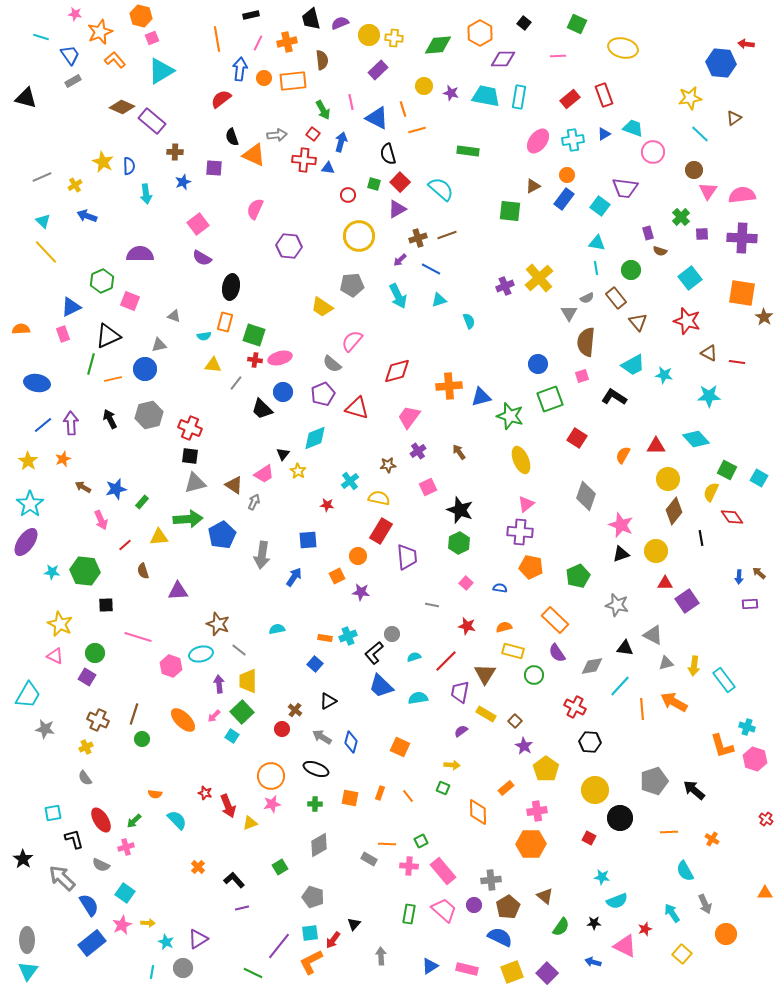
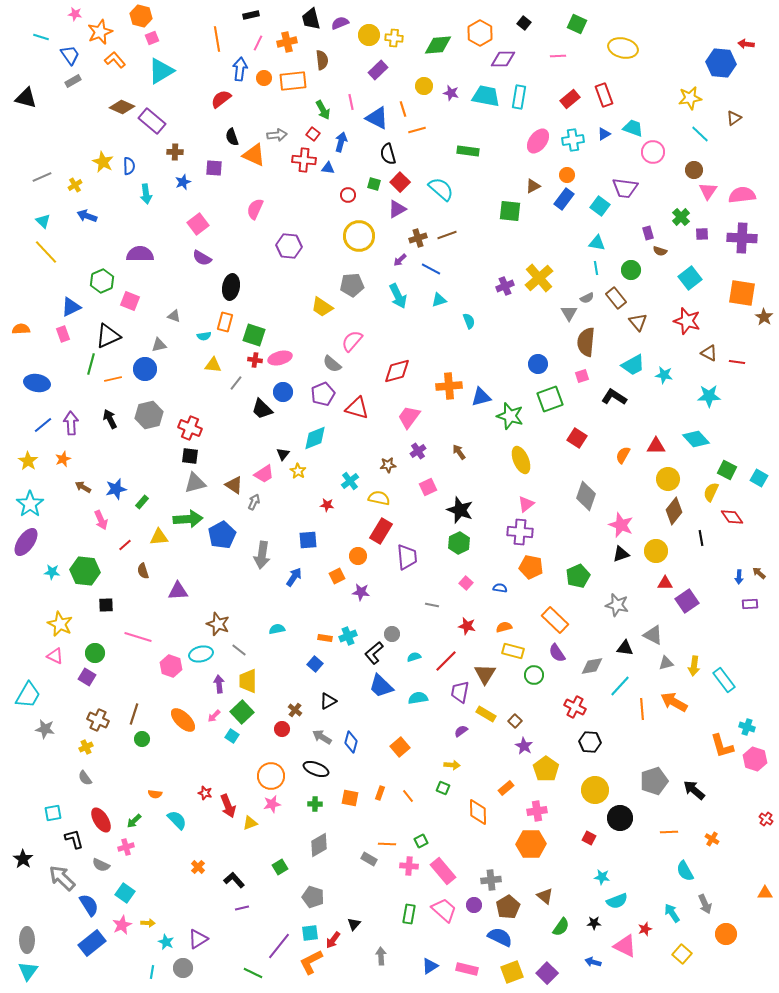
orange square at (400, 747): rotated 24 degrees clockwise
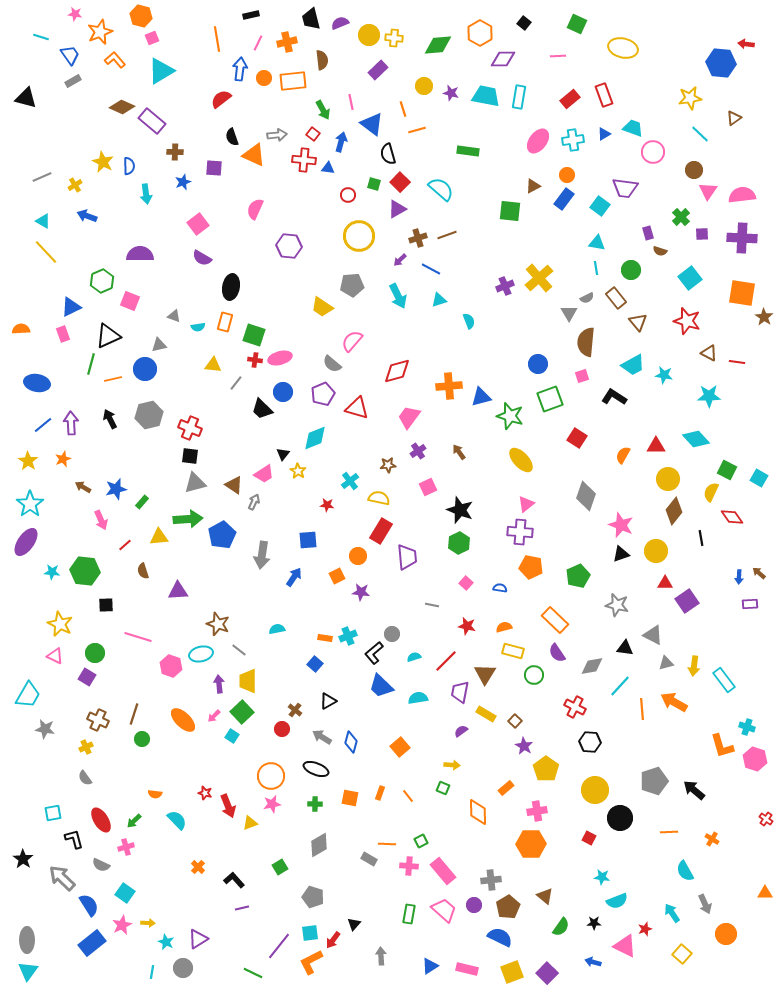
blue triangle at (377, 118): moved 5 px left, 6 px down; rotated 10 degrees clockwise
cyan triangle at (43, 221): rotated 14 degrees counterclockwise
cyan semicircle at (204, 336): moved 6 px left, 9 px up
yellow ellipse at (521, 460): rotated 20 degrees counterclockwise
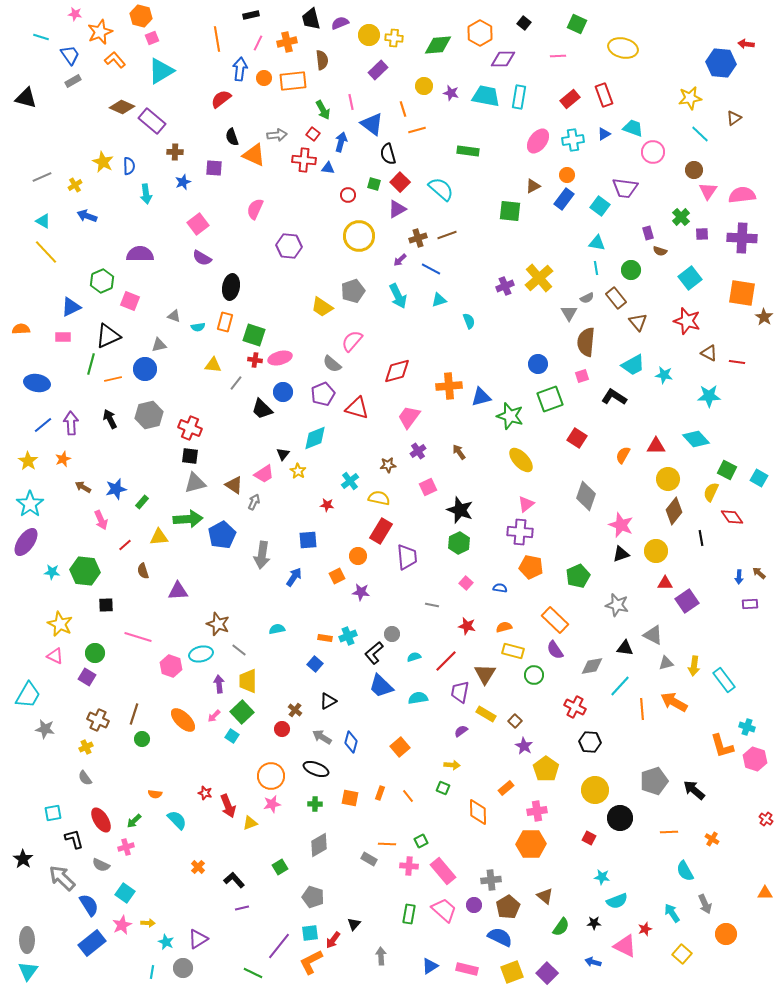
gray pentagon at (352, 285): moved 1 px right, 6 px down; rotated 15 degrees counterclockwise
pink rectangle at (63, 334): moved 3 px down; rotated 70 degrees counterclockwise
purple semicircle at (557, 653): moved 2 px left, 3 px up
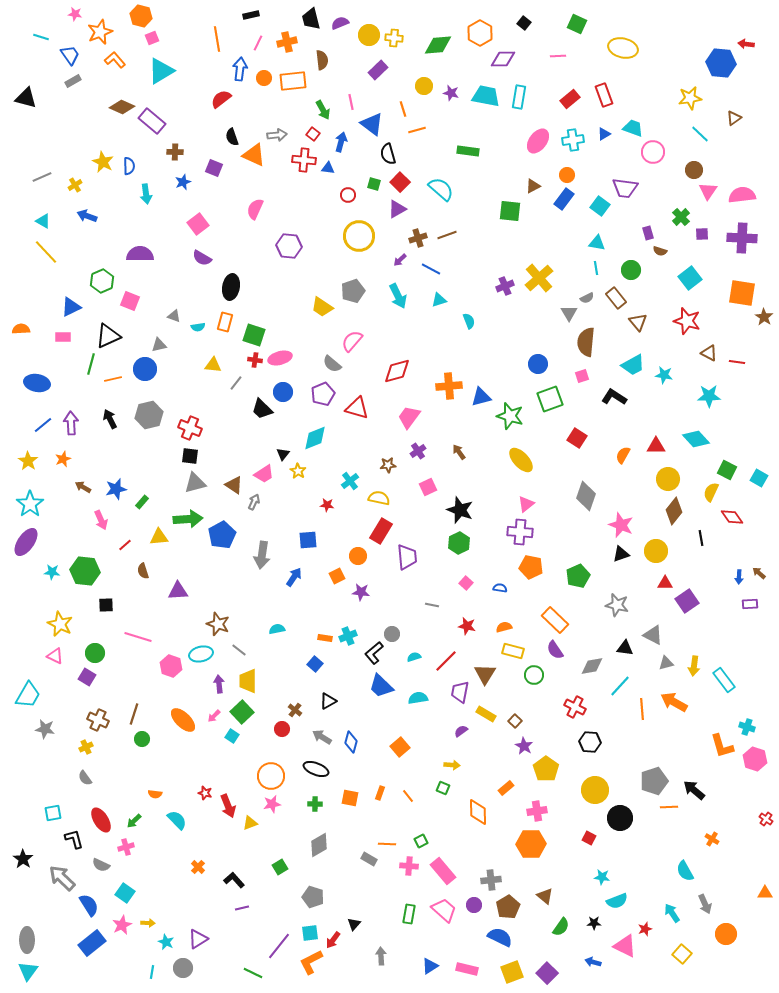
purple square at (214, 168): rotated 18 degrees clockwise
orange line at (669, 832): moved 25 px up
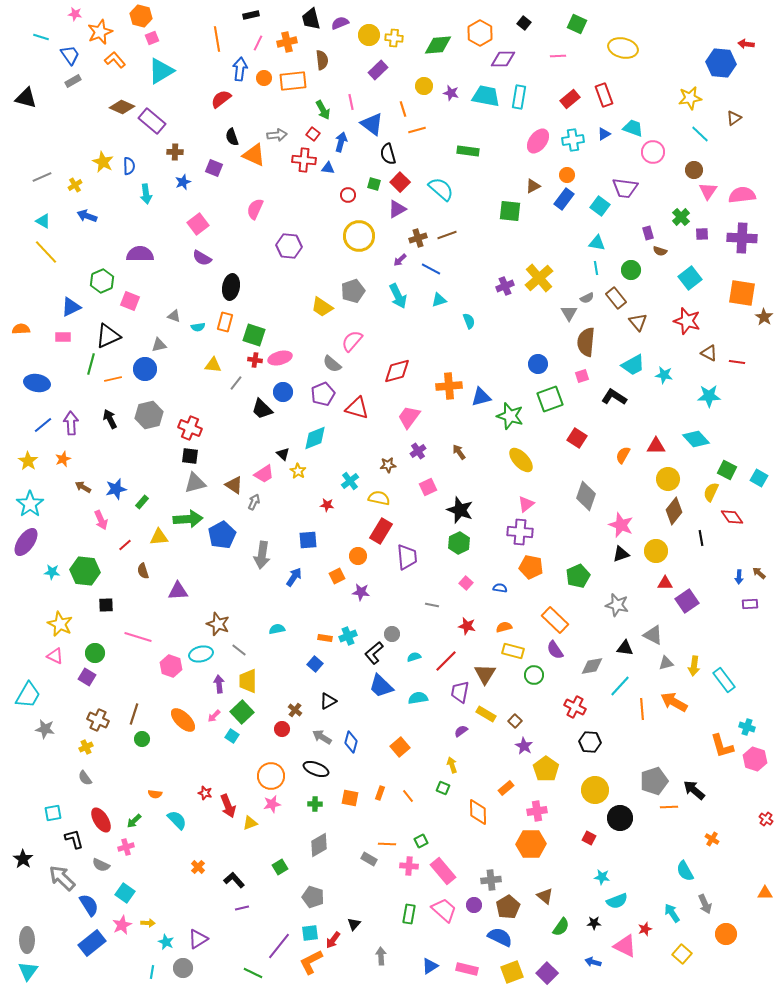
black triangle at (283, 454): rotated 24 degrees counterclockwise
yellow arrow at (452, 765): rotated 112 degrees counterclockwise
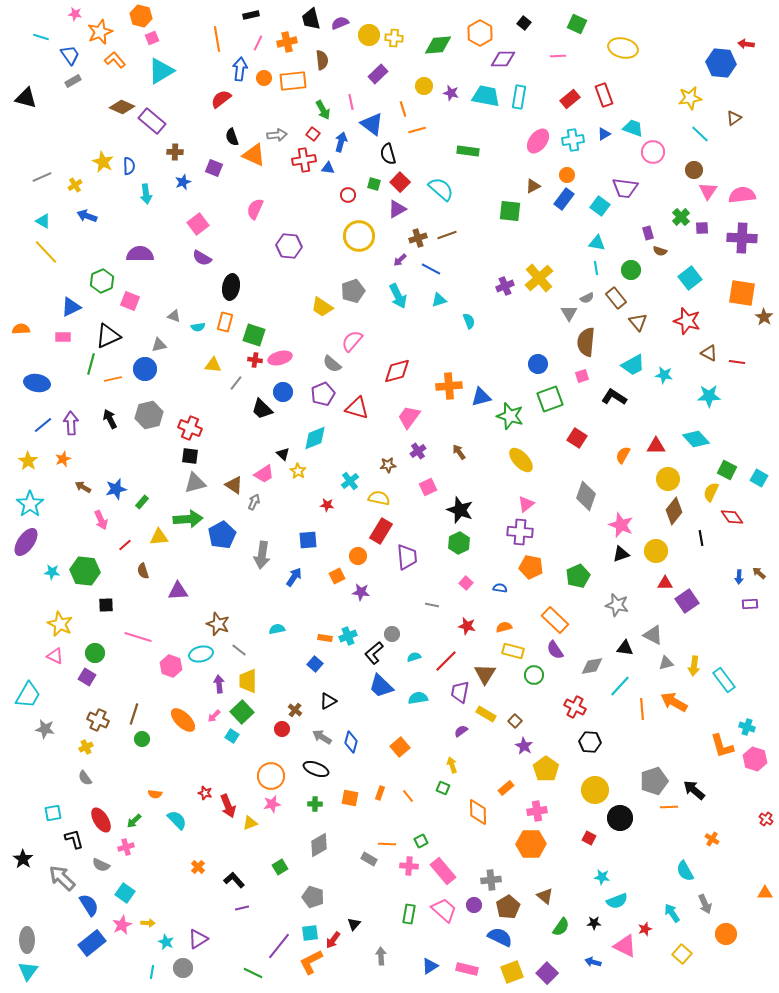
purple rectangle at (378, 70): moved 4 px down
red cross at (304, 160): rotated 15 degrees counterclockwise
purple square at (702, 234): moved 6 px up
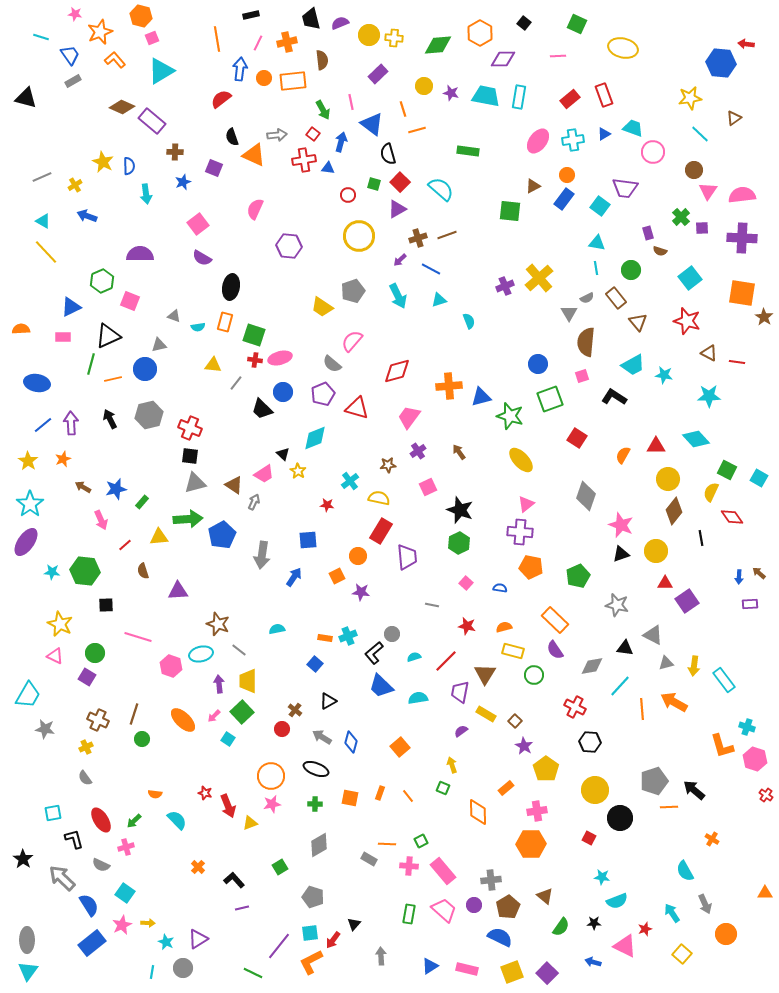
cyan square at (232, 736): moved 4 px left, 3 px down
red cross at (766, 819): moved 24 px up
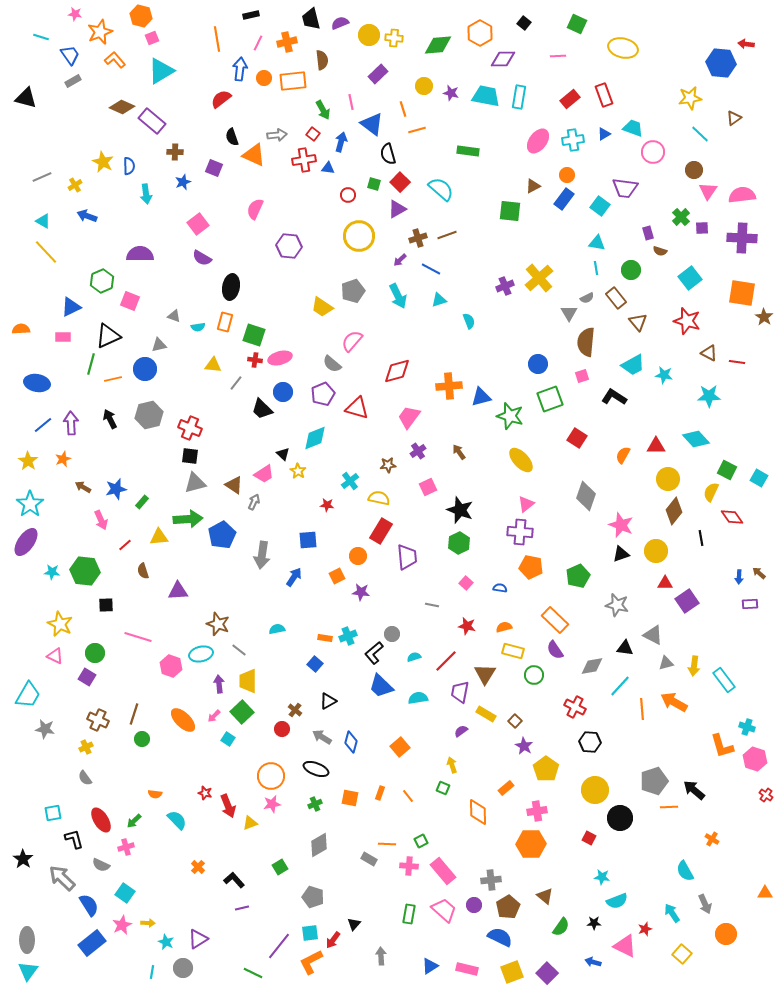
green cross at (315, 804): rotated 24 degrees counterclockwise
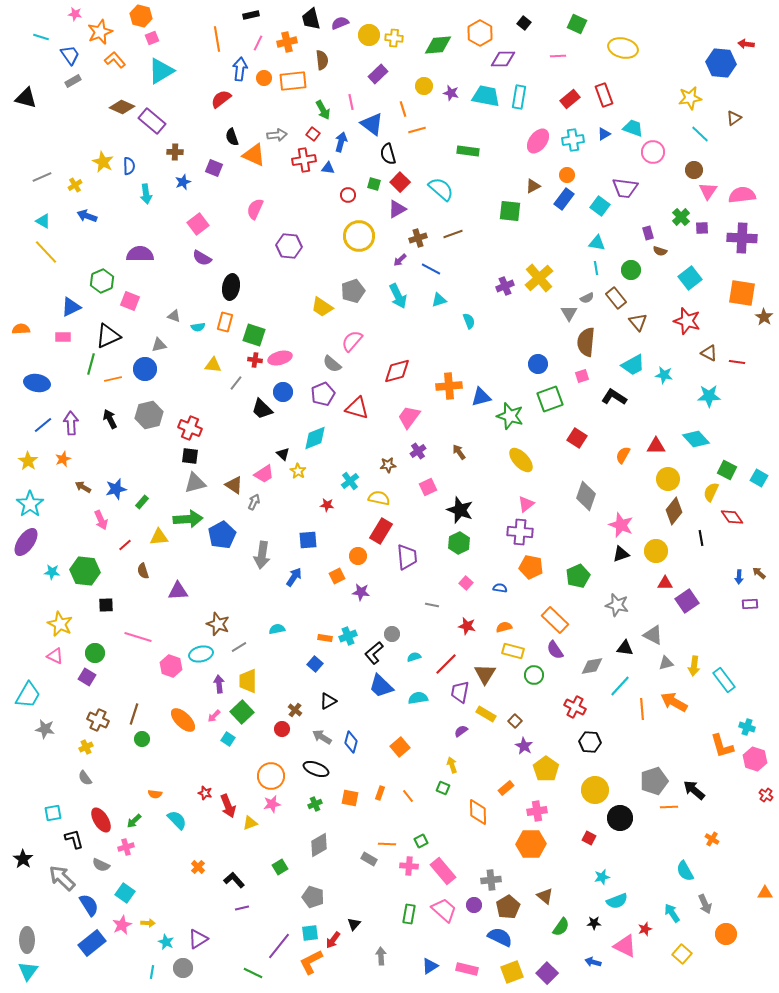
brown line at (447, 235): moved 6 px right, 1 px up
gray line at (239, 650): moved 3 px up; rotated 70 degrees counterclockwise
red line at (446, 661): moved 3 px down
cyan star at (602, 877): rotated 21 degrees counterclockwise
